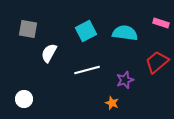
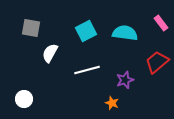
pink rectangle: rotated 35 degrees clockwise
gray square: moved 3 px right, 1 px up
white semicircle: moved 1 px right
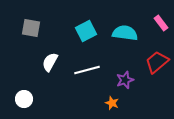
white semicircle: moved 9 px down
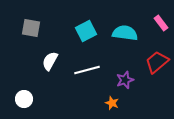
white semicircle: moved 1 px up
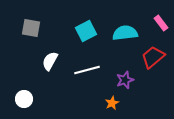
cyan semicircle: rotated 15 degrees counterclockwise
red trapezoid: moved 4 px left, 5 px up
orange star: rotated 24 degrees clockwise
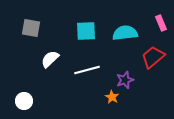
pink rectangle: rotated 14 degrees clockwise
cyan square: rotated 25 degrees clockwise
white semicircle: moved 2 px up; rotated 18 degrees clockwise
white circle: moved 2 px down
orange star: moved 6 px up; rotated 16 degrees counterclockwise
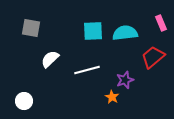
cyan square: moved 7 px right
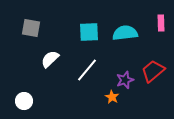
pink rectangle: rotated 21 degrees clockwise
cyan square: moved 4 px left, 1 px down
red trapezoid: moved 14 px down
white line: rotated 35 degrees counterclockwise
